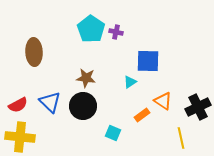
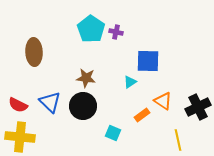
red semicircle: rotated 54 degrees clockwise
yellow line: moved 3 px left, 2 px down
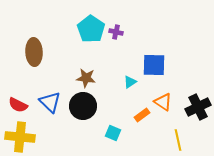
blue square: moved 6 px right, 4 px down
orange triangle: moved 1 px down
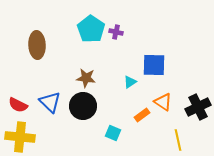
brown ellipse: moved 3 px right, 7 px up
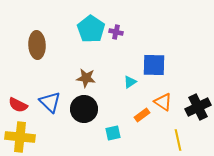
black circle: moved 1 px right, 3 px down
cyan square: rotated 35 degrees counterclockwise
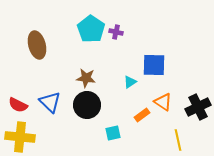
brown ellipse: rotated 12 degrees counterclockwise
black circle: moved 3 px right, 4 px up
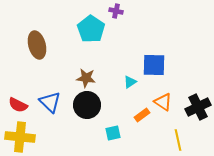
purple cross: moved 21 px up
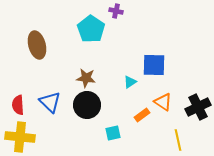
red semicircle: rotated 60 degrees clockwise
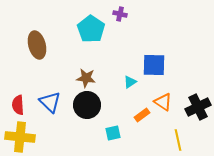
purple cross: moved 4 px right, 3 px down
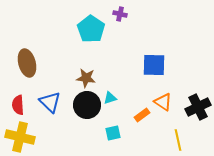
brown ellipse: moved 10 px left, 18 px down
cyan triangle: moved 20 px left, 16 px down; rotated 16 degrees clockwise
yellow cross: rotated 8 degrees clockwise
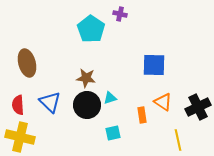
orange rectangle: rotated 63 degrees counterclockwise
